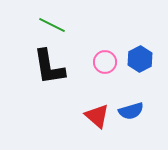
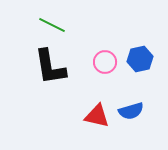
blue hexagon: rotated 15 degrees clockwise
black L-shape: moved 1 px right
red triangle: rotated 28 degrees counterclockwise
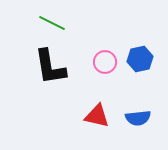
green line: moved 2 px up
blue semicircle: moved 7 px right, 7 px down; rotated 10 degrees clockwise
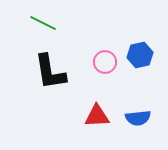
green line: moved 9 px left
blue hexagon: moved 4 px up
black L-shape: moved 5 px down
red triangle: rotated 16 degrees counterclockwise
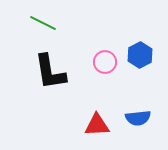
blue hexagon: rotated 15 degrees counterclockwise
red triangle: moved 9 px down
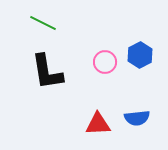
black L-shape: moved 3 px left
blue semicircle: moved 1 px left
red triangle: moved 1 px right, 1 px up
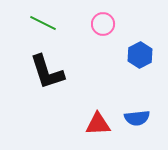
pink circle: moved 2 px left, 38 px up
black L-shape: rotated 9 degrees counterclockwise
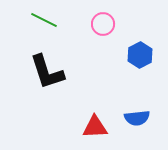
green line: moved 1 px right, 3 px up
red triangle: moved 3 px left, 3 px down
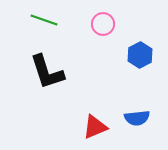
green line: rotated 8 degrees counterclockwise
red triangle: rotated 20 degrees counterclockwise
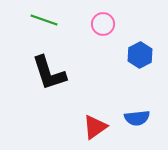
black L-shape: moved 2 px right, 1 px down
red triangle: rotated 12 degrees counterclockwise
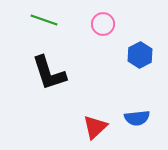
red triangle: rotated 8 degrees counterclockwise
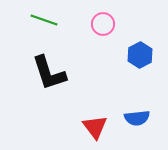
red triangle: rotated 24 degrees counterclockwise
